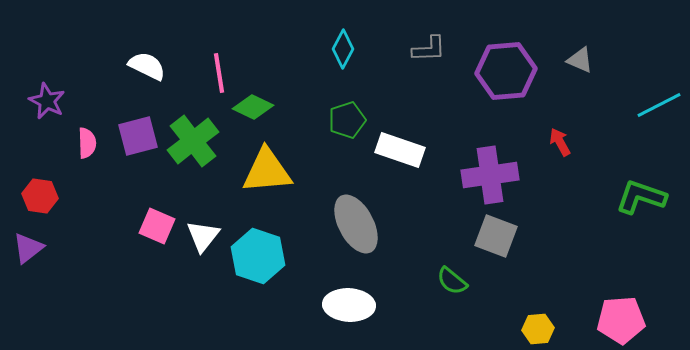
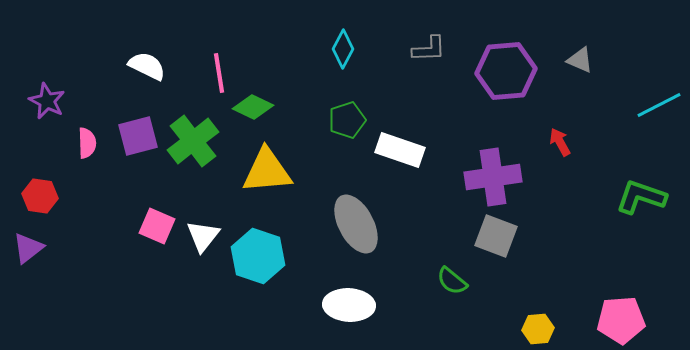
purple cross: moved 3 px right, 2 px down
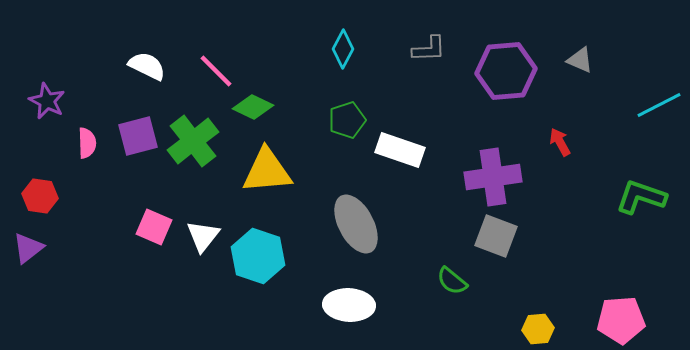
pink line: moved 3 px left, 2 px up; rotated 36 degrees counterclockwise
pink square: moved 3 px left, 1 px down
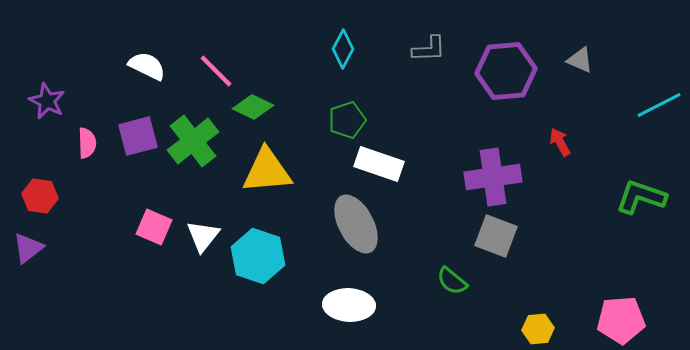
white rectangle: moved 21 px left, 14 px down
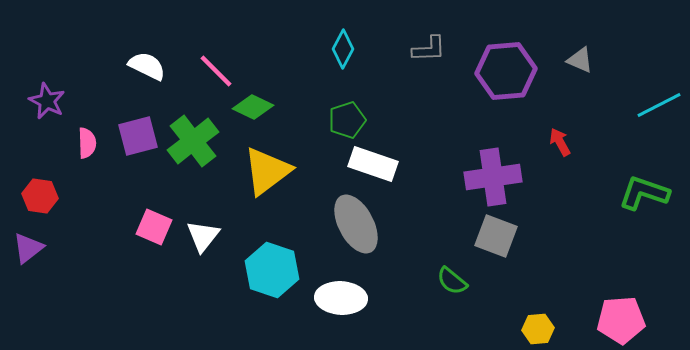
white rectangle: moved 6 px left
yellow triangle: rotated 32 degrees counterclockwise
green L-shape: moved 3 px right, 4 px up
cyan hexagon: moved 14 px right, 14 px down
white ellipse: moved 8 px left, 7 px up
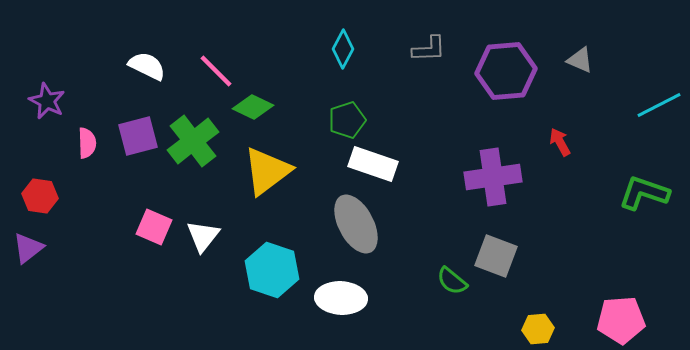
gray square: moved 20 px down
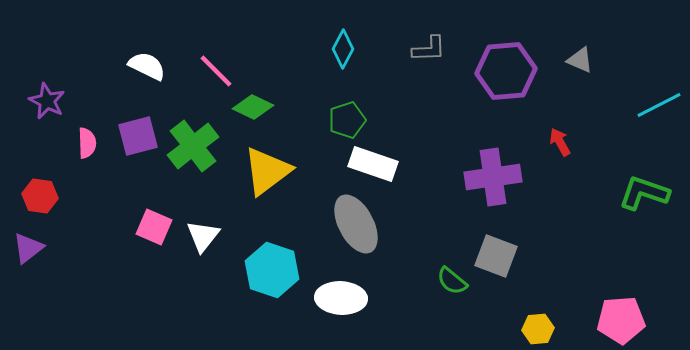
green cross: moved 5 px down
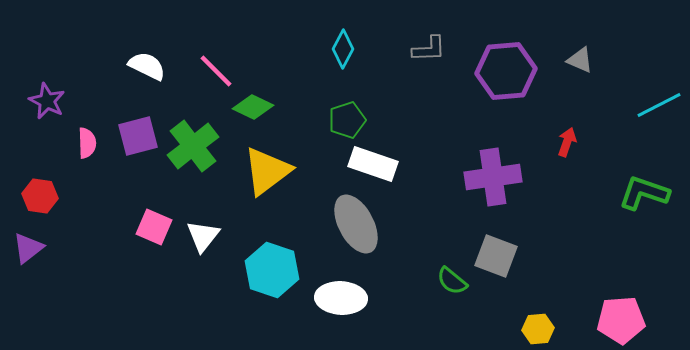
red arrow: moved 7 px right; rotated 48 degrees clockwise
